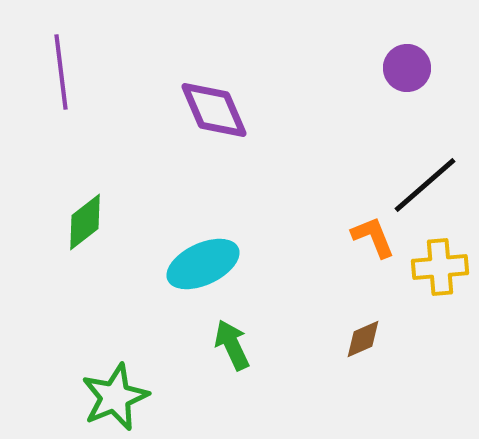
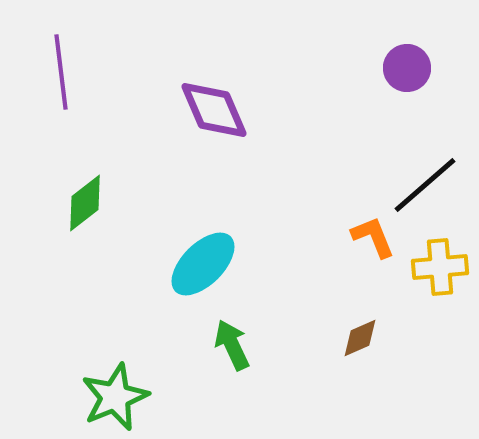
green diamond: moved 19 px up
cyan ellipse: rotated 20 degrees counterclockwise
brown diamond: moved 3 px left, 1 px up
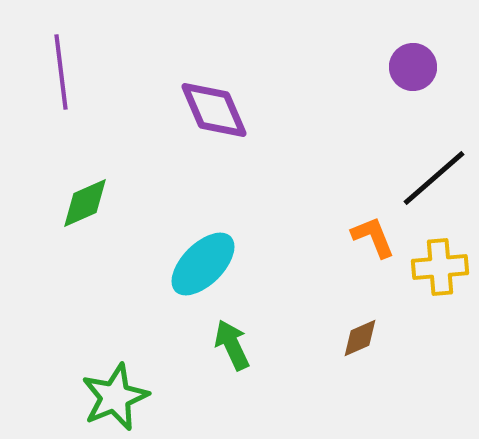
purple circle: moved 6 px right, 1 px up
black line: moved 9 px right, 7 px up
green diamond: rotated 14 degrees clockwise
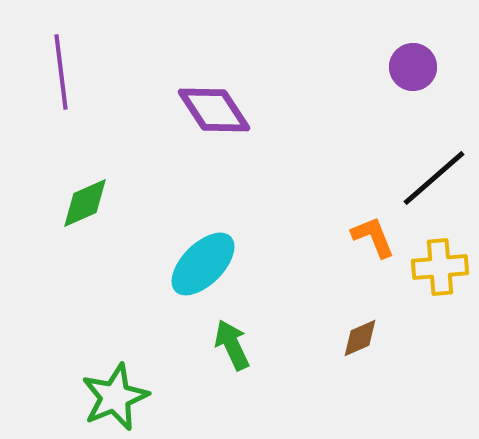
purple diamond: rotated 10 degrees counterclockwise
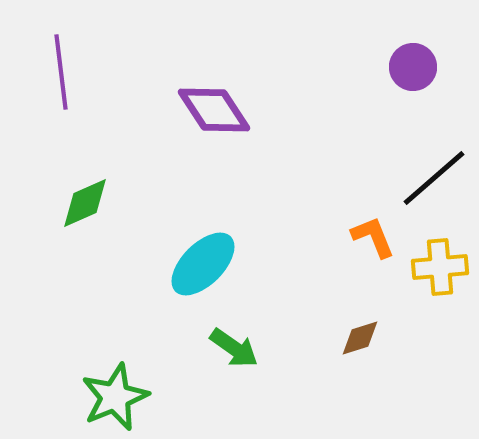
brown diamond: rotated 6 degrees clockwise
green arrow: moved 2 px right, 3 px down; rotated 150 degrees clockwise
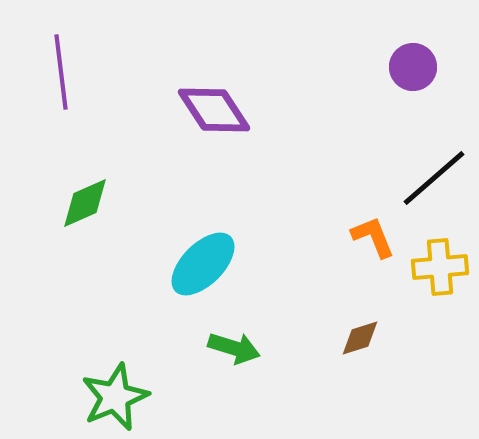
green arrow: rotated 18 degrees counterclockwise
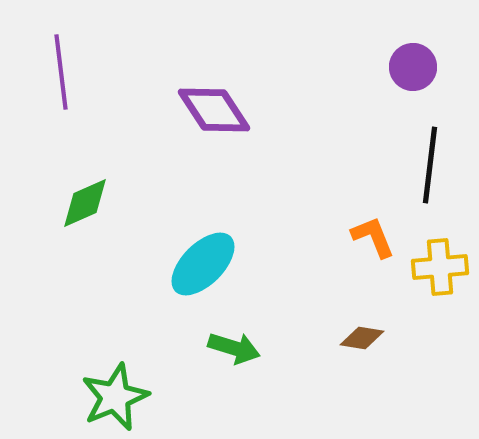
black line: moved 4 px left, 13 px up; rotated 42 degrees counterclockwise
brown diamond: moved 2 px right; rotated 27 degrees clockwise
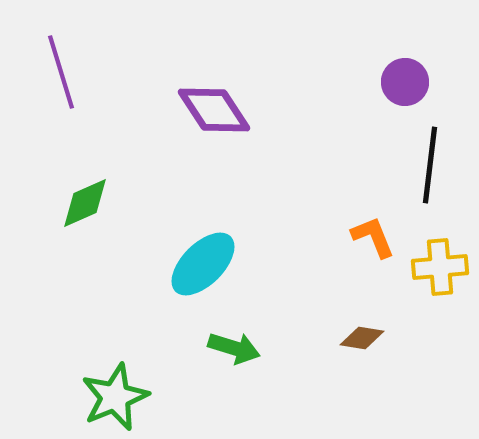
purple circle: moved 8 px left, 15 px down
purple line: rotated 10 degrees counterclockwise
